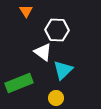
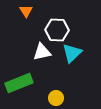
white triangle: moved 1 px left; rotated 48 degrees counterclockwise
cyan triangle: moved 9 px right, 17 px up
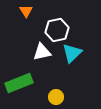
white hexagon: rotated 15 degrees counterclockwise
yellow circle: moved 1 px up
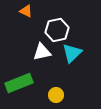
orange triangle: rotated 32 degrees counterclockwise
yellow circle: moved 2 px up
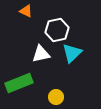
white triangle: moved 1 px left, 2 px down
yellow circle: moved 2 px down
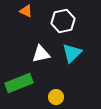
white hexagon: moved 6 px right, 9 px up
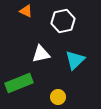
cyan triangle: moved 3 px right, 7 px down
yellow circle: moved 2 px right
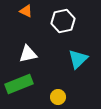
white triangle: moved 13 px left
cyan triangle: moved 3 px right, 1 px up
green rectangle: moved 1 px down
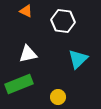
white hexagon: rotated 20 degrees clockwise
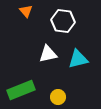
orange triangle: rotated 24 degrees clockwise
white triangle: moved 20 px right
cyan triangle: rotated 30 degrees clockwise
green rectangle: moved 2 px right, 6 px down
